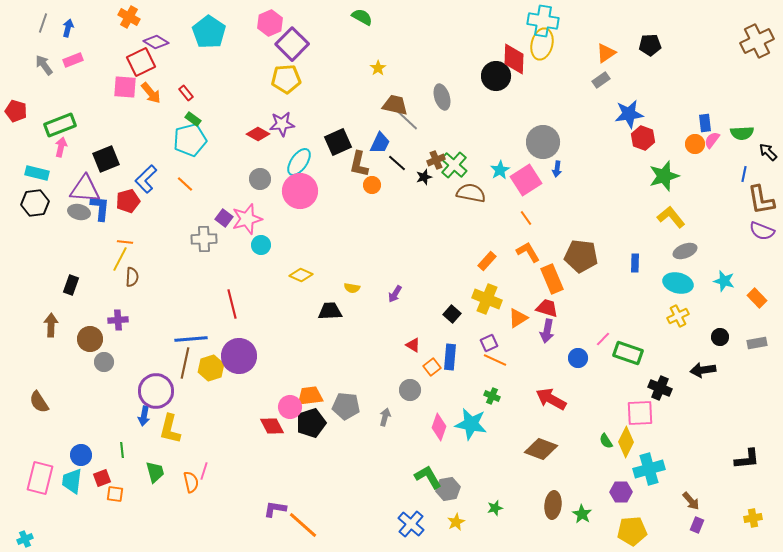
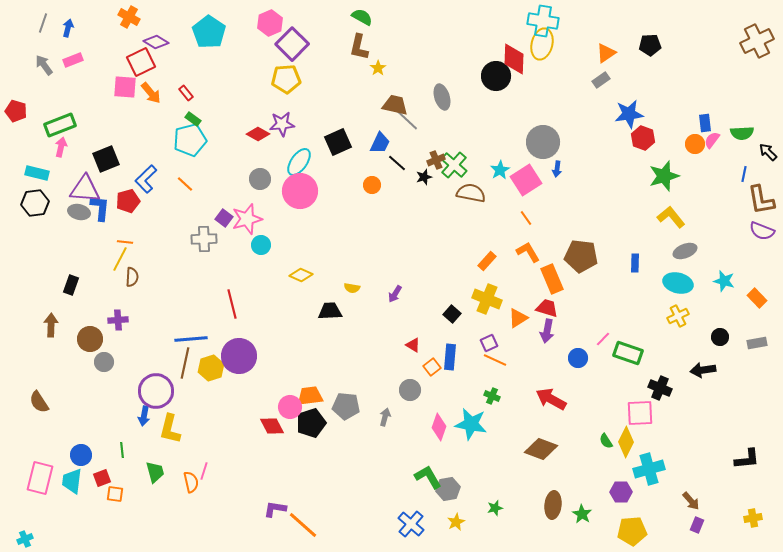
brown L-shape at (359, 164): moved 117 px up
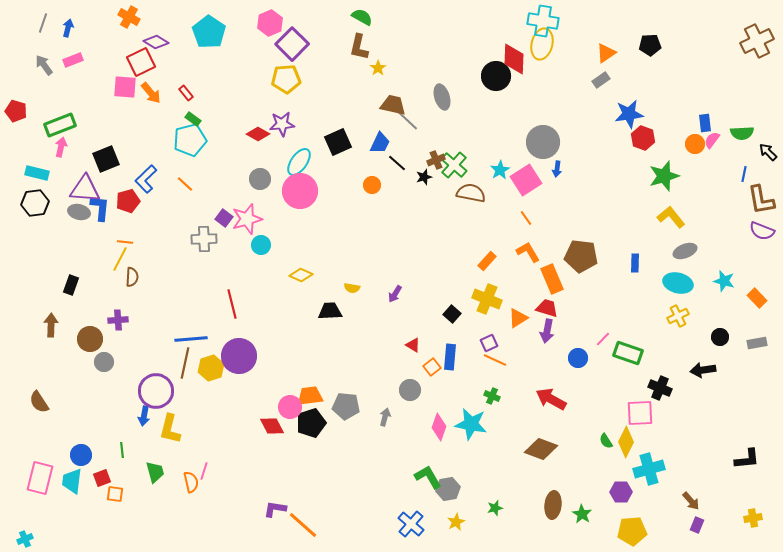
brown trapezoid at (395, 105): moved 2 px left
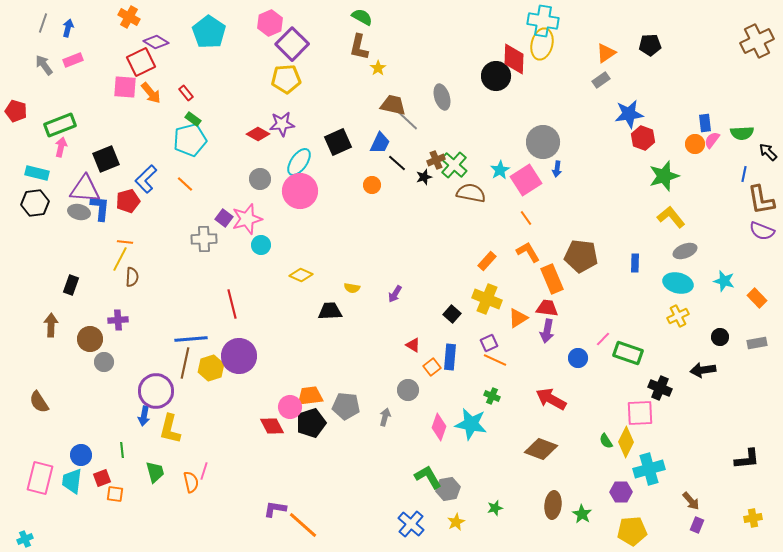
red trapezoid at (547, 308): rotated 10 degrees counterclockwise
gray circle at (410, 390): moved 2 px left
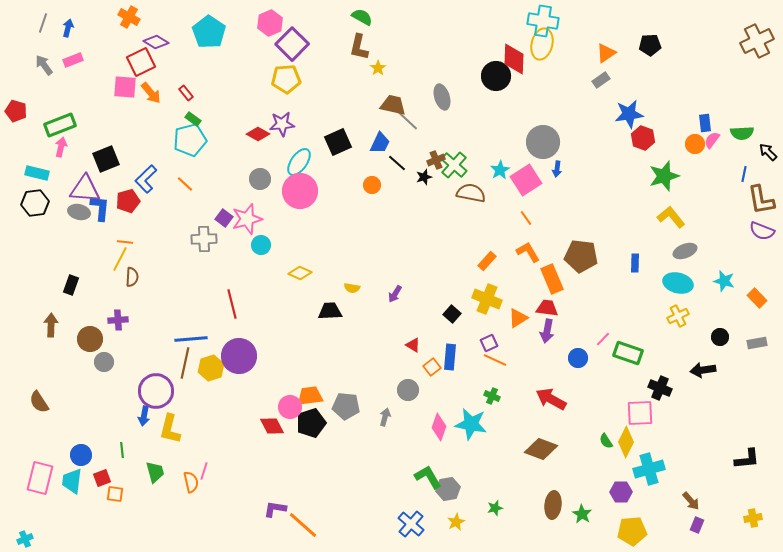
yellow diamond at (301, 275): moved 1 px left, 2 px up
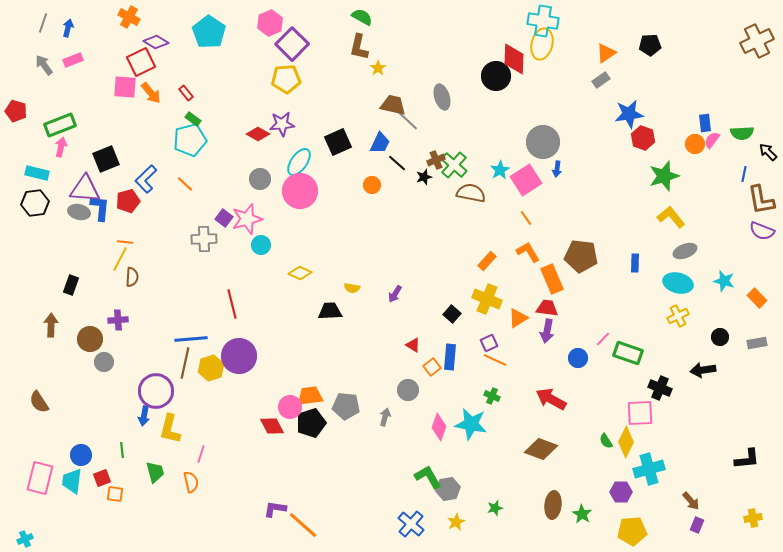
pink line at (204, 471): moved 3 px left, 17 px up
